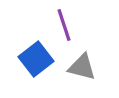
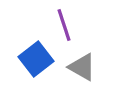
gray triangle: rotated 16 degrees clockwise
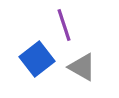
blue square: moved 1 px right
